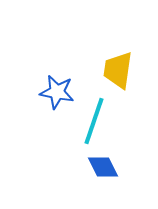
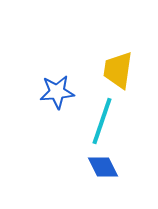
blue star: rotated 16 degrees counterclockwise
cyan line: moved 8 px right
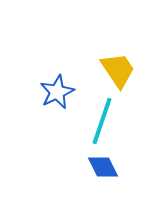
yellow trapezoid: rotated 138 degrees clockwise
blue star: rotated 20 degrees counterclockwise
